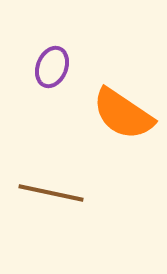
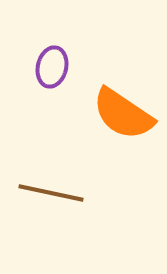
purple ellipse: rotated 9 degrees counterclockwise
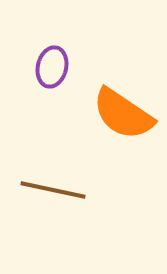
brown line: moved 2 px right, 3 px up
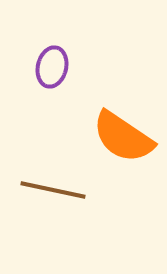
orange semicircle: moved 23 px down
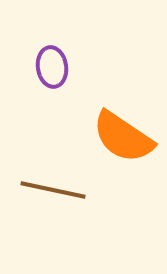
purple ellipse: rotated 21 degrees counterclockwise
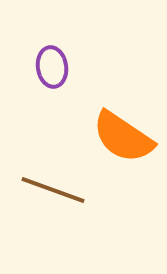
brown line: rotated 8 degrees clockwise
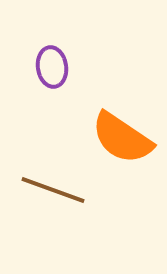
orange semicircle: moved 1 px left, 1 px down
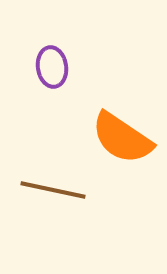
brown line: rotated 8 degrees counterclockwise
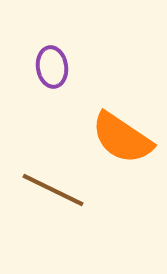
brown line: rotated 14 degrees clockwise
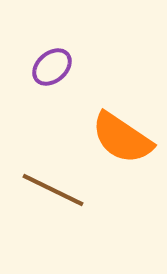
purple ellipse: rotated 57 degrees clockwise
